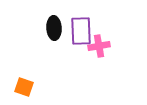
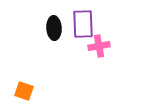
purple rectangle: moved 2 px right, 7 px up
orange square: moved 4 px down
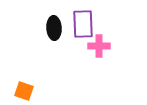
pink cross: rotated 10 degrees clockwise
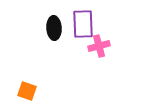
pink cross: rotated 15 degrees counterclockwise
orange square: moved 3 px right
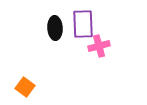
black ellipse: moved 1 px right
orange square: moved 2 px left, 4 px up; rotated 18 degrees clockwise
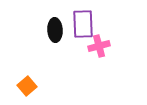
black ellipse: moved 2 px down
orange square: moved 2 px right, 1 px up; rotated 12 degrees clockwise
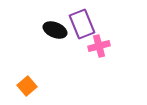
purple rectangle: moved 1 px left; rotated 20 degrees counterclockwise
black ellipse: rotated 65 degrees counterclockwise
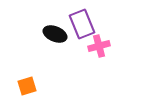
black ellipse: moved 4 px down
orange square: rotated 24 degrees clockwise
